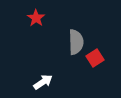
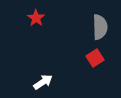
gray semicircle: moved 24 px right, 15 px up
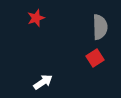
red star: rotated 18 degrees clockwise
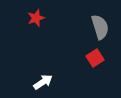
gray semicircle: rotated 15 degrees counterclockwise
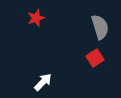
white arrow: rotated 12 degrees counterclockwise
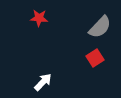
red star: moved 3 px right; rotated 24 degrees clockwise
gray semicircle: rotated 60 degrees clockwise
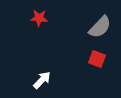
red square: moved 2 px right, 1 px down; rotated 36 degrees counterclockwise
white arrow: moved 1 px left, 2 px up
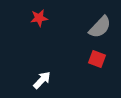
red star: rotated 12 degrees counterclockwise
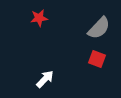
gray semicircle: moved 1 px left, 1 px down
white arrow: moved 3 px right, 1 px up
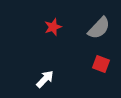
red star: moved 14 px right, 9 px down; rotated 12 degrees counterclockwise
red square: moved 4 px right, 5 px down
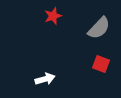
red star: moved 11 px up
white arrow: rotated 30 degrees clockwise
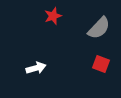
white arrow: moved 9 px left, 11 px up
